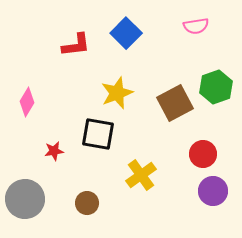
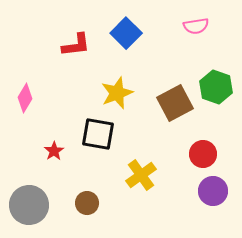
green hexagon: rotated 20 degrees counterclockwise
pink diamond: moved 2 px left, 4 px up
red star: rotated 24 degrees counterclockwise
gray circle: moved 4 px right, 6 px down
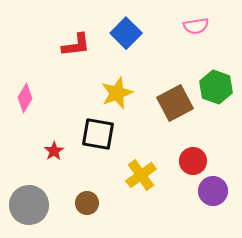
red circle: moved 10 px left, 7 px down
